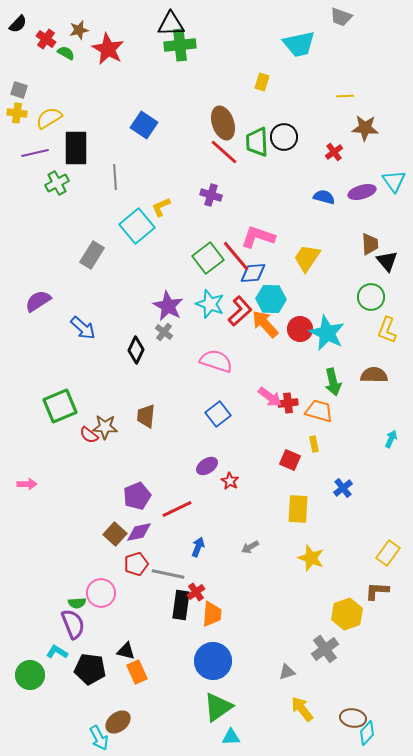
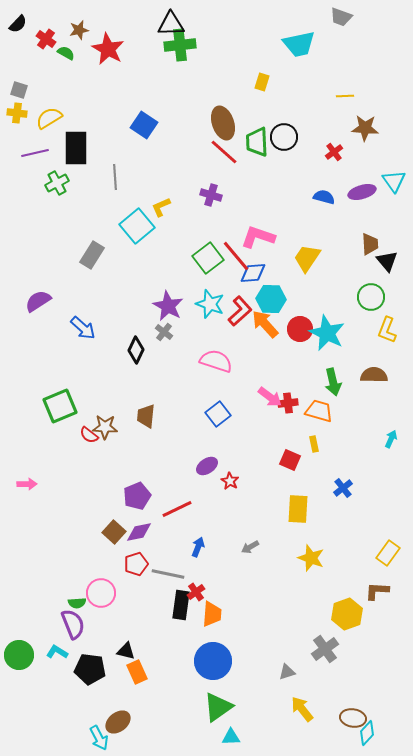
brown square at (115, 534): moved 1 px left, 2 px up
green circle at (30, 675): moved 11 px left, 20 px up
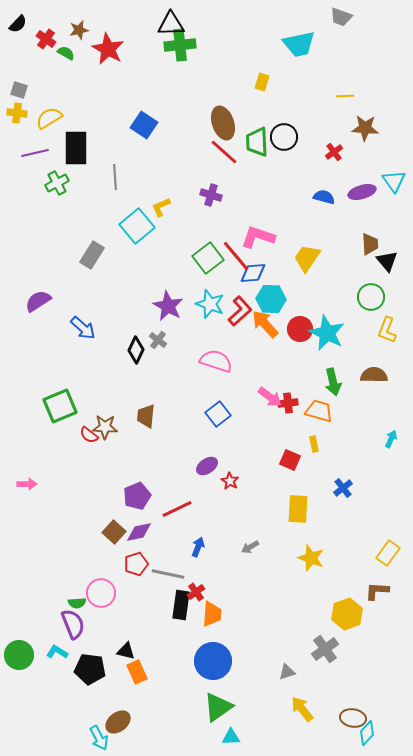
gray cross at (164, 332): moved 6 px left, 8 px down
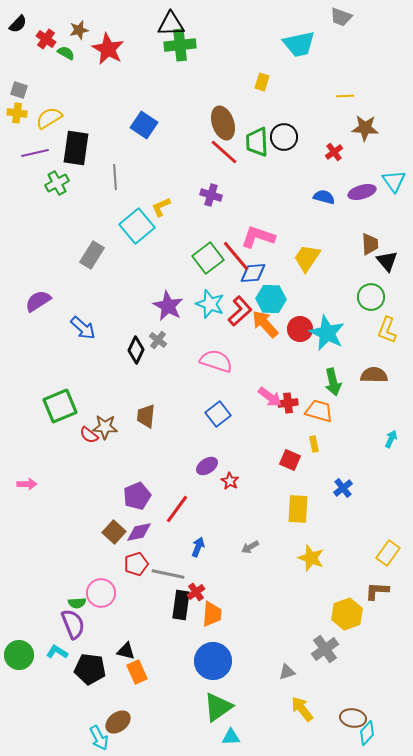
black rectangle at (76, 148): rotated 8 degrees clockwise
red line at (177, 509): rotated 28 degrees counterclockwise
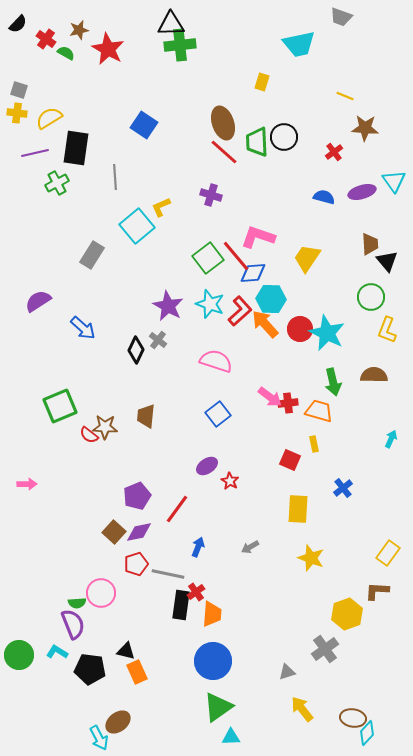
yellow line at (345, 96): rotated 24 degrees clockwise
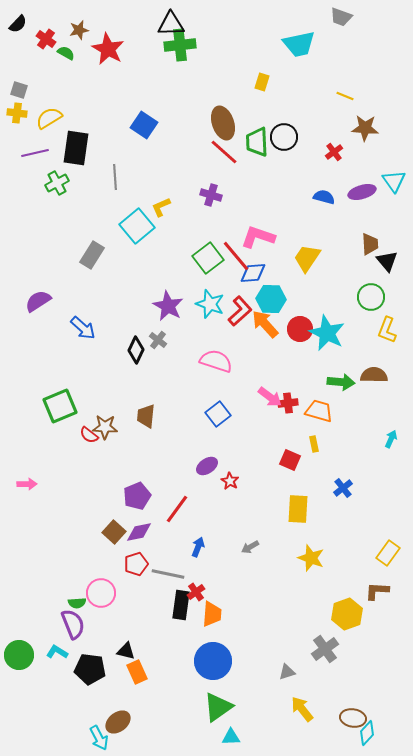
green arrow at (333, 382): moved 8 px right; rotated 72 degrees counterclockwise
